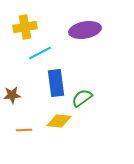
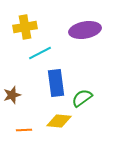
brown star: rotated 12 degrees counterclockwise
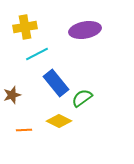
cyan line: moved 3 px left, 1 px down
blue rectangle: rotated 32 degrees counterclockwise
yellow diamond: rotated 20 degrees clockwise
